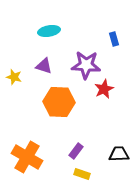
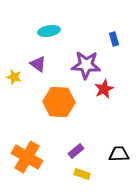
purple triangle: moved 6 px left, 2 px up; rotated 18 degrees clockwise
purple rectangle: rotated 14 degrees clockwise
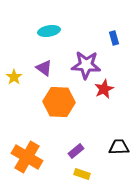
blue rectangle: moved 1 px up
purple triangle: moved 6 px right, 4 px down
yellow star: rotated 21 degrees clockwise
black trapezoid: moved 7 px up
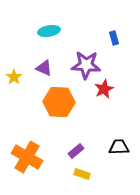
purple triangle: rotated 12 degrees counterclockwise
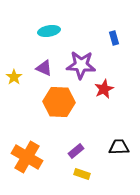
purple star: moved 5 px left
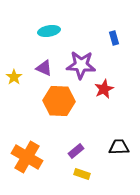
orange hexagon: moved 1 px up
